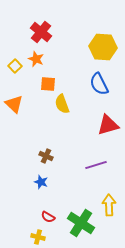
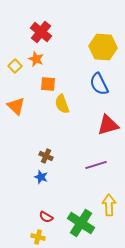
orange triangle: moved 2 px right, 2 px down
blue star: moved 5 px up
red semicircle: moved 2 px left
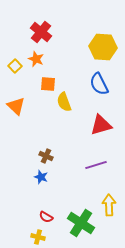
yellow semicircle: moved 2 px right, 2 px up
red triangle: moved 7 px left
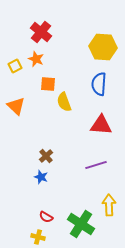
yellow square: rotated 16 degrees clockwise
blue semicircle: rotated 30 degrees clockwise
red triangle: rotated 20 degrees clockwise
brown cross: rotated 24 degrees clockwise
green cross: moved 1 px down
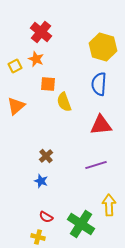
yellow hexagon: rotated 12 degrees clockwise
orange triangle: rotated 36 degrees clockwise
red triangle: rotated 10 degrees counterclockwise
blue star: moved 4 px down
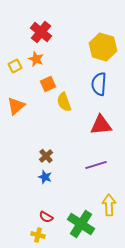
orange square: rotated 28 degrees counterclockwise
blue star: moved 4 px right, 4 px up
yellow cross: moved 2 px up
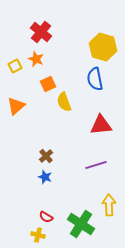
blue semicircle: moved 4 px left, 5 px up; rotated 15 degrees counterclockwise
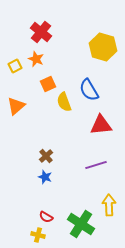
blue semicircle: moved 6 px left, 11 px down; rotated 20 degrees counterclockwise
